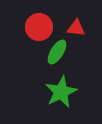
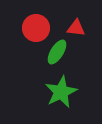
red circle: moved 3 px left, 1 px down
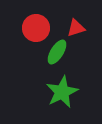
red triangle: rotated 24 degrees counterclockwise
green star: moved 1 px right
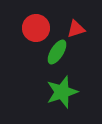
red triangle: moved 1 px down
green star: rotated 8 degrees clockwise
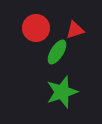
red triangle: moved 1 px left, 1 px down
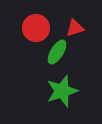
red triangle: moved 2 px up
green star: moved 1 px up
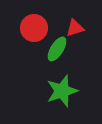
red circle: moved 2 px left
green ellipse: moved 3 px up
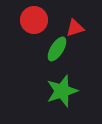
red circle: moved 8 px up
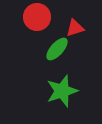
red circle: moved 3 px right, 3 px up
green ellipse: rotated 10 degrees clockwise
